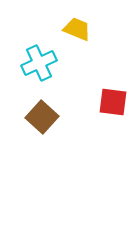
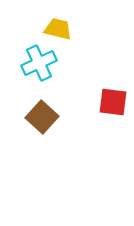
yellow trapezoid: moved 19 px left; rotated 8 degrees counterclockwise
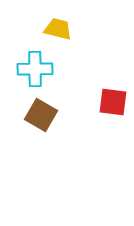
cyan cross: moved 4 px left, 6 px down; rotated 24 degrees clockwise
brown square: moved 1 px left, 2 px up; rotated 12 degrees counterclockwise
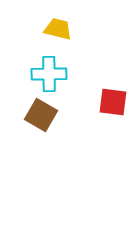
cyan cross: moved 14 px right, 5 px down
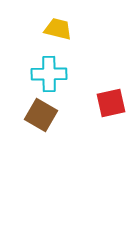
red square: moved 2 px left, 1 px down; rotated 20 degrees counterclockwise
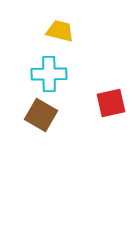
yellow trapezoid: moved 2 px right, 2 px down
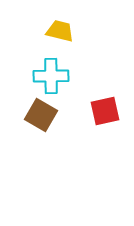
cyan cross: moved 2 px right, 2 px down
red square: moved 6 px left, 8 px down
